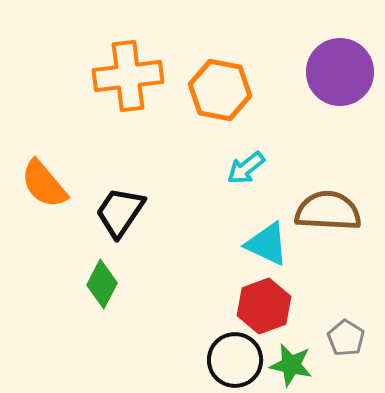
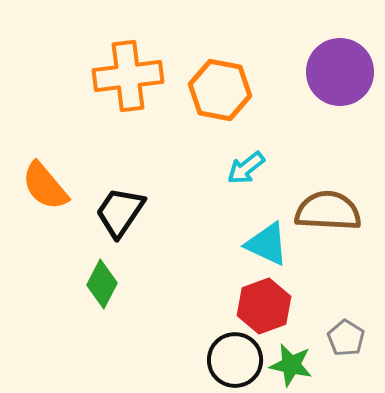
orange semicircle: moved 1 px right, 2 px down
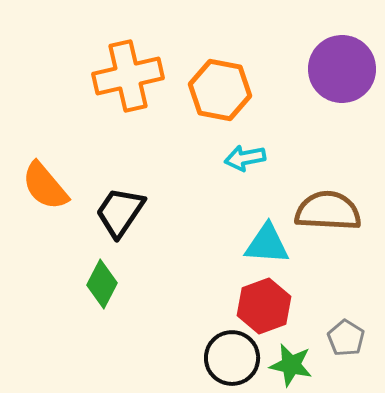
purple circle: moved 2 px right, 3 px up
orange cross: rotated 6 degrees counterclockwise
cyan arrow: moved 1 px left, 10 px up; rotated 27 degrees clockwise
cyan triangle: rotated 21 degrees counterclockwise
black circle: moved 3 px left, 2 px up
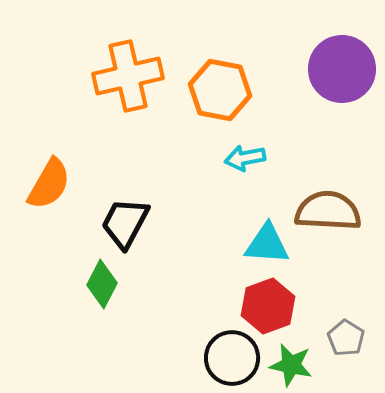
orange semicircle: moved 4 px right, 2 px up; rotated 110 degrees counterclockwise
black trapezoid: moved 5 px right, 11 px down; rotated 6 degrees counterclockwise
red hexagon: moved 4 px right
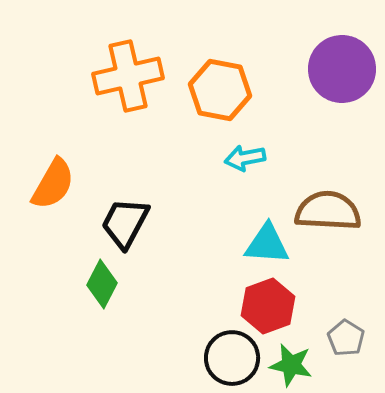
orange semicircle: moved 4 px right
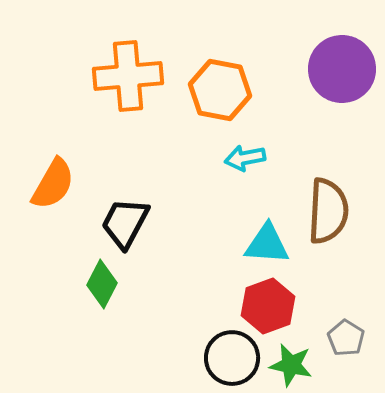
orange cross: rotated 8 degrees clockwise
brown semicircle: rotated 90 degrees clockwise
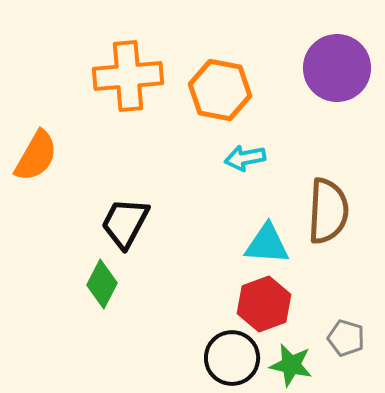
purple circle: moved 5 px left, 1 px up
orange semicircle: moved 17 px left, 28 px up
red hexagon: moved 4 px left, 2 px up
gray pentagon: rotated 15 degrees counterclockwise
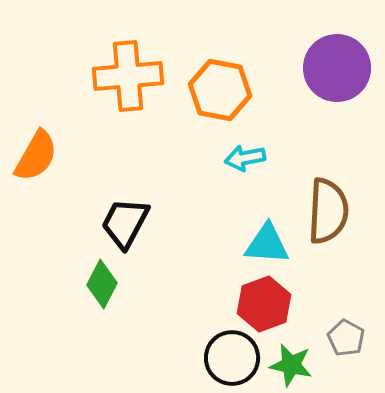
gray pentagon: rotated 12 degrees clockwise
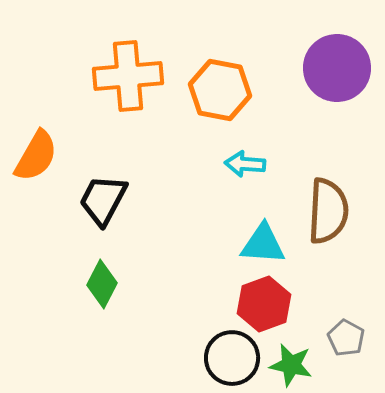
cyan arrow: moved 6 px down; rotated 15 degrees clockwise
black trapezoid: moved 22 px left, 23 px up
cyan triangle: moved 4 px left
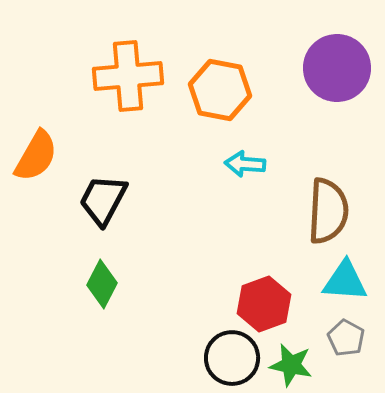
cyan triangle: moved 82 px right, 37 px down
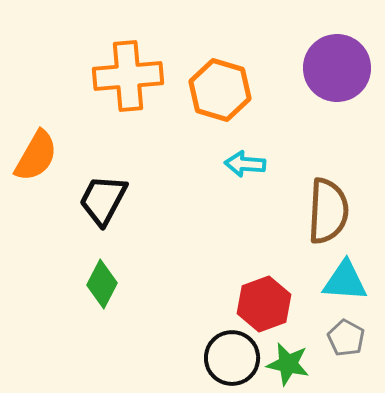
orange hexagon: rotated 6 degrees clockwise
green star: moved 3 px left, 1 px up
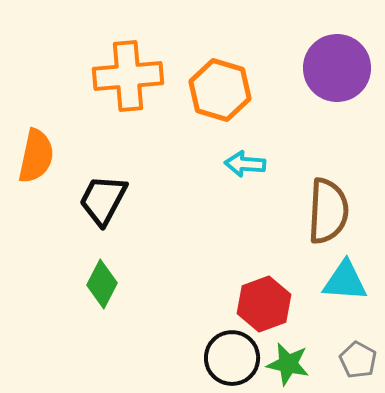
orange semicircle: rotated 18 degrees counterclockwise
gray pentagon: moved 12 px right, 22 px down
